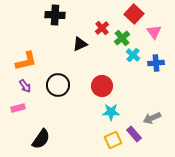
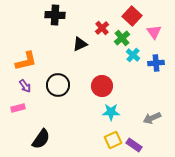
red square: moved 2 px left, 2 px down
purple rectangle: moved 11 px down; rotated 14 degrees counterclockwise
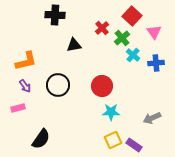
black triangle: moved 6 px left, 1 px down; rotated 14 degrees clockwise
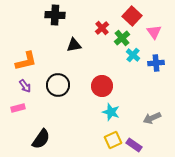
cyan star: rotated 18 degrees clockwise
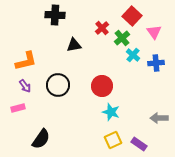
gray arrow: moved 7 px right; rotated 24 degrees clockwise
purple rectangle: moved 5 px right, 1 px up
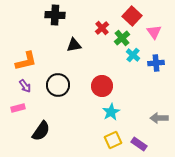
cyan star: rotated 24 degrees clockwise
black semicircle: moved 8 px up
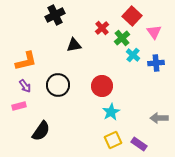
black cross: rotated 30 degrees counterclockwise
pink rectangle: moved 1 px right, 2 px up
